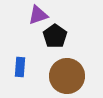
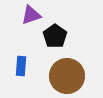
purple triangle: moved 7 px left
blue rectangle: moved 1 px right, 1 px up
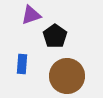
blue rectangle: moved 1 px right, 2 px up
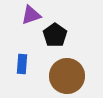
black pentagon: moved 1 px up
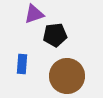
purple triangle: moved 3 px right, 1 px up
black pentagon: rotated 30 degrees clockwise
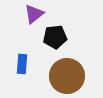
purple triangle: rotated 20 degrees counterclockwise
black pentagon: moved 2 px down
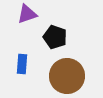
purple triangle: moved 7 px left; rotated 20 degrees clockwise
black pentagon: rotated 25 degrees clockwise
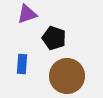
black pentagon: moved 1 px left, 1 px down
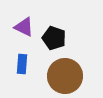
purple triangle: moved 3 px left, 13 px down; rotated 45 degrees clockwise
brown circle: moved 2 px left
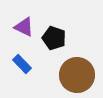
blue rectangle: rotated 48 degrees counterclockwise
brown circle: moved 12 px right, 1 px up
